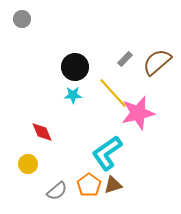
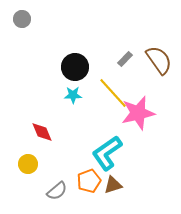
brown semicircle: moved 2 px right, 2 px up; rotated 96 degrees clockwise
orange pentagon: moved 4 px up; rotated 15 degrees clockwise
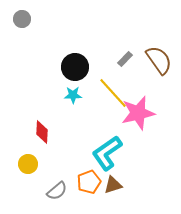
red diamond: rotated 25 degrees clockwise
orange pentagon: moved 1 px down
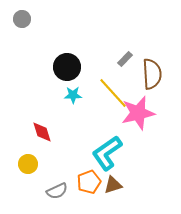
brown semicircle: moved 7 px left, 14 px down; rotated 32 degrees clockwise
black circle: moved 8 px left
red diamond: rotated 20 degrees counterclockwise
gray semicircle: rotated 15 degrees clockwise
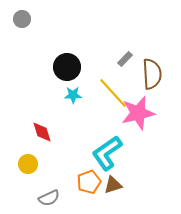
gray semicircle: moved 8 px left, 7 px down
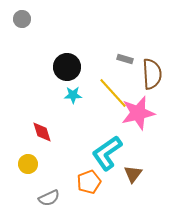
gray rectangle: rotated 63 degrees clockwise
brown triangle: moved 20 px right, 11 px up; rotated 36 degrees counterclockwise
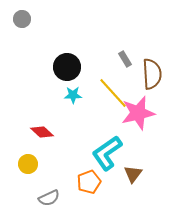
gray rectangle: rotated 42 degrees clockwise
red diamond: rotated 30 degrees counterclockwise
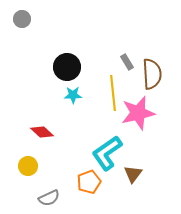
gray rectangle: moved 2 px right, 3 px down
yellow line: rotated 36 degrees clockwise
yellow circle: moved 2 px down
